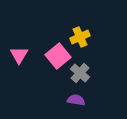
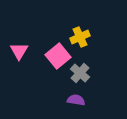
pink triangle: moved 4 px up
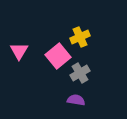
gray cross: rotated 18 degrees clockwise
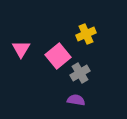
yellow cross: moved 6 px right, 3 px up
pink triangle: moved 2 px right, 2 px up
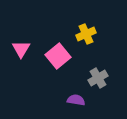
gray cross: moved 18 px right, 5 px down
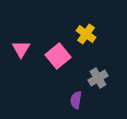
yellow cross: rotated 30 degrees counterclockwise
purple semicircle: rotated 90 degrees counterclockwise
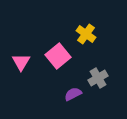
pink triangle: moved 13 px down
purple semicircle: moved 3 px left, 6 px up; rotated 54 degrees clockwise
